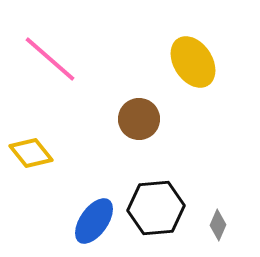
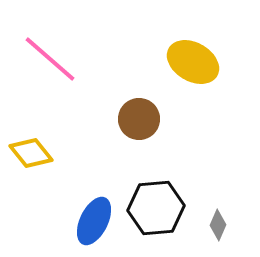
yellow ellipse: rotated 27 degrees counterclockwise
blue ellipse: rotated 9 degrees counterclockwise
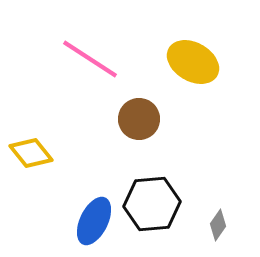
pink line: moved 40 px right; rotated 8 degrees counterclockwise
black hexagon: moved 4 px left, 4 px up
gray diamond: rotated 12 degrees clockwise
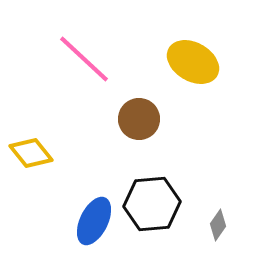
pink line: moved 6 px left; rotated 10 degrees clockwise
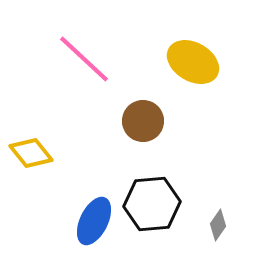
brown circle: moved 4 px right, 2 px down
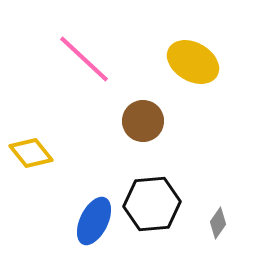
gray diamond: moved 2 px up
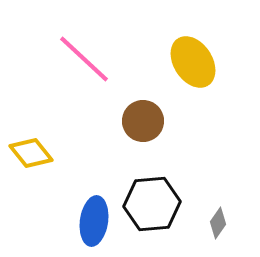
yellow ellipse: rotated 27 degrees clockwise
blue ellipse: rotated 18 degrees counterclockwise
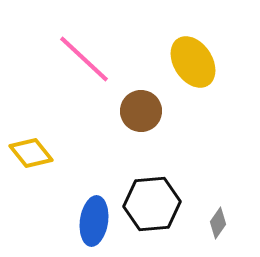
brown circle: moved 2 px left, 10 px up
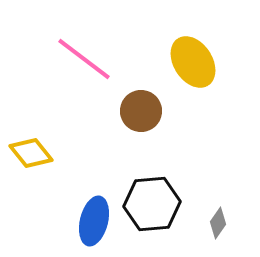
pink line: rotated 6 degrees counterclockwise
blue ellipse: rotated 6 degrees clockwise
